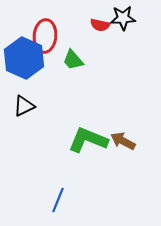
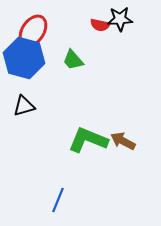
black star: moved 3 px left, 1 px down
red ellipse: moved 12 px left, 5 px up; rotated 28 degrees clockwise
blue hexagon: rotated 9 degrees counterclockwise
black triangle: rotated 10 degrees clockwise
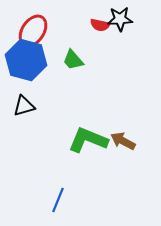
blue hexagon: moved 2 px right, 2 px down
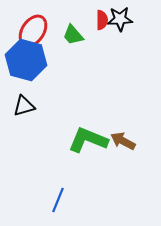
red semicircle: moved 2 px right, 5 px up; rotated 102 degrees counterclockwise
green trapezoid: moved 25 px up
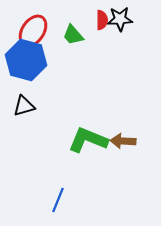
brown arrow: rotated 25 degrees counterclockwise
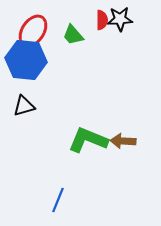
blue hexagon: rotated 9 degrees counterclockwise
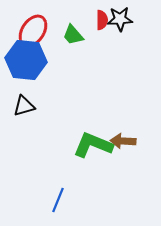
green L-shape: moved 5 px right, 5 px down
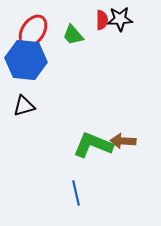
blue line: moved 18 px right, 7 px up; rotated 35 degrees counterclockwise
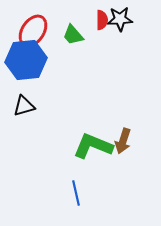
blue hexagon: rotated 12 degrees counterclockwise
brown arrow: rotated 75 degrees counterclockwise
green L-shape: moved 1 px down
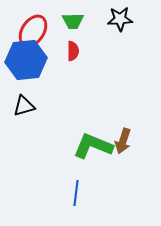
red semicircle: moved 29 px left, 31 px down
green trapezoid: moved 14 px up; rotated 50 degrees counterclockwise
blue line: rotated 20 degrees clockwise
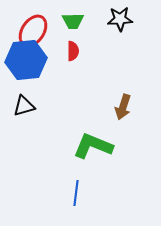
brown arrow: moved 34 px up
